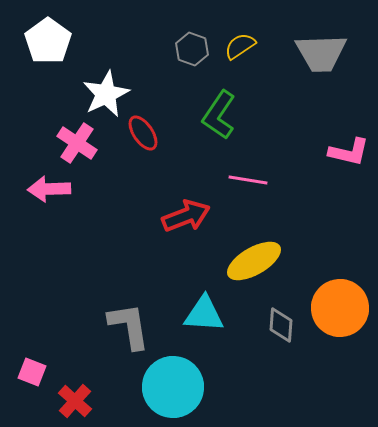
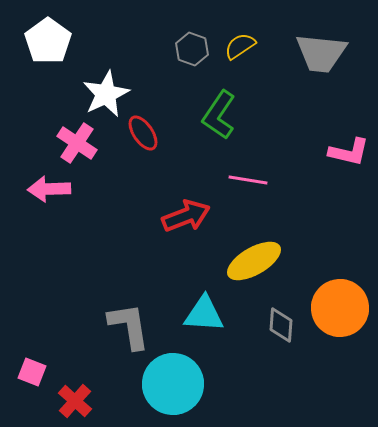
gray trapezoid: rotated 8 degrees clockwise
cyan circle: moved 3 px up
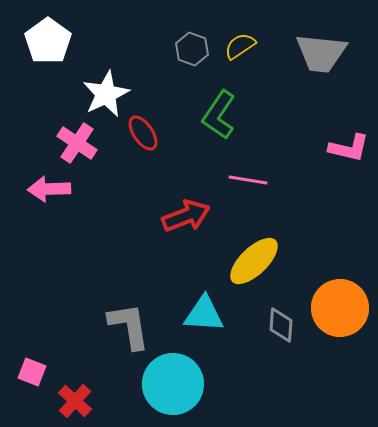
pink L-shape: moved 4 px up
yellow ellipse: rotated 14 degrees counterclockwise
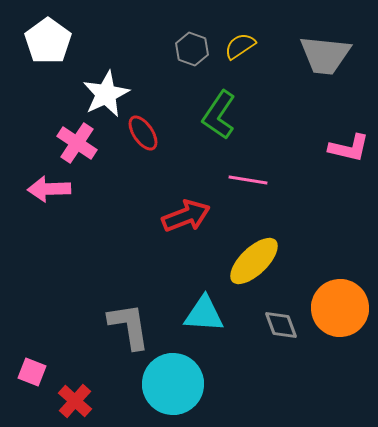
gray trapezoid: moved 4 px right, 2 px down
gray diamond: rotated 24 degrees counterclockwise
